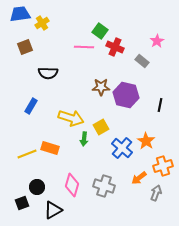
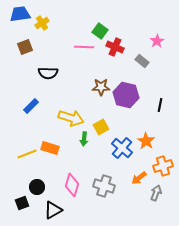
blue rectangle: rotated 14 degrees clockwise
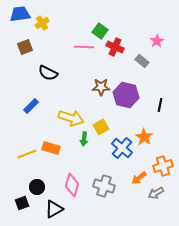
black semicircle: rotated 24 degrees clockwise
orange star: moved 2 px left, 4 px up
orange rectangle: moved 1 px right
gray arrow: rotated 140 degrees counterclockwise
black triangle: moved 1 px right, 1 px up
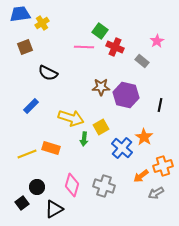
orange arrow: moved 2 px right, 2 px up
black square: rotated 16 degrees counterclockwise
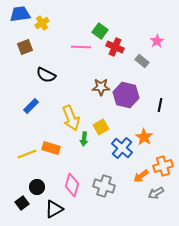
pink line: moved 3 px left
black semicircle: moved 2 px left, 2 px down
yellow arrow: rotated 50 degrees clockwise
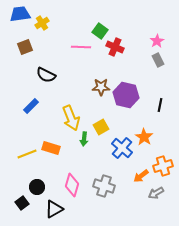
gray rectangle: moved 16 px right, 1 px up; rotated 24 degrees clockwise
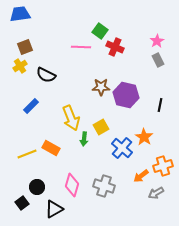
yellow cross: moved 22 px left, 43 px down
orange rectangle: rotated 12 degrees clockwise
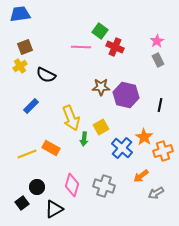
orange cross: moved 15 px up
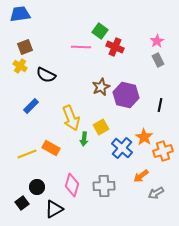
yellow cross: rotated 24 degrees counterclockwise
brown star: rotated 24 degrees counterclockwise
gray cross: rotated 20 degrees counterclockwise
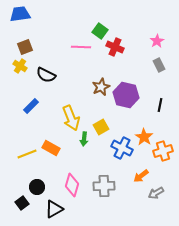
gray rectangle: moved 1 px right, 5 px down
blue cross: rotated 15 degrees counterclockwise
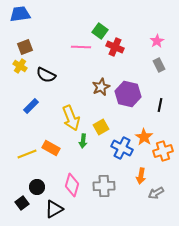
purple hexagon: moved 2 px right, 1 px up
green arrow: moved 1 px left, 2 px down
orange arrow: rotated 42 degrees counterclockwise
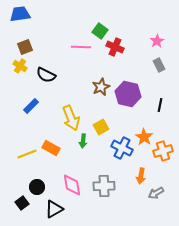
pink diamond: rotated 25 degrees counterclockwise
